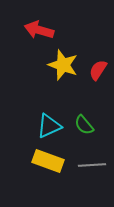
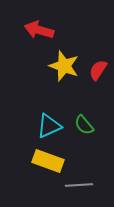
yellow star: moved 1 px right, 1 px down
gray line: moved 13 px left, 20 px down
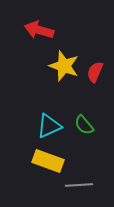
red semicircle: moved 3 px left, 2 px down; rotated 10 degrees counterclockwise
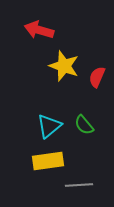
red semicircle: moved 2 px right, 5 px down
cyan triangle: rotated 16 degrees counterclockwise
yellow rectangle: rotated 28 degrees counterclockwise
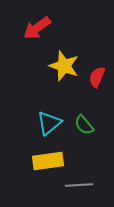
red arrow: moved 2 px left, 2 px up; rotated 52 degrees counterclockwise
cyan triangle: moved 3 px up
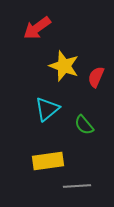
red semicircle: moved 1 px left
cyan triangle: moved 2 px left, 14 px up
gray line: moved 2 px left, 1 px down
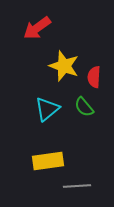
red semicircle: moved 2 px left; rotated 20 degrees counterclockwise
green semicircle: moved 18 px up
